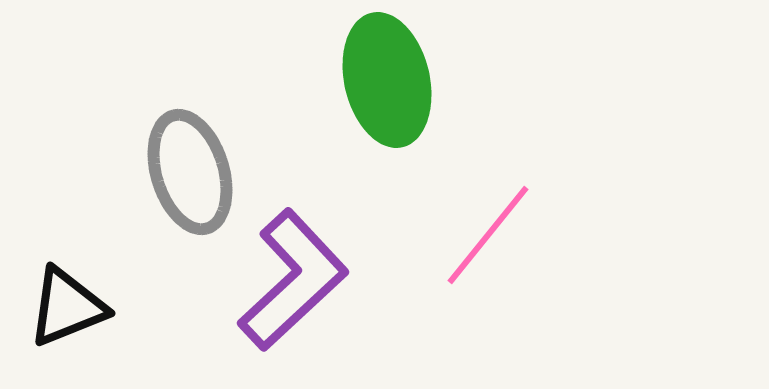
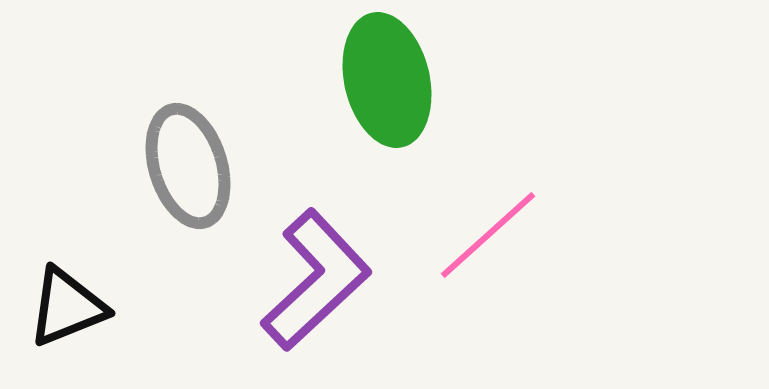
gray ellipse: moved 2 px left, 6 px up
pink line: rotated 9 degrees clockwise
purple L-shape: moved 23 px right
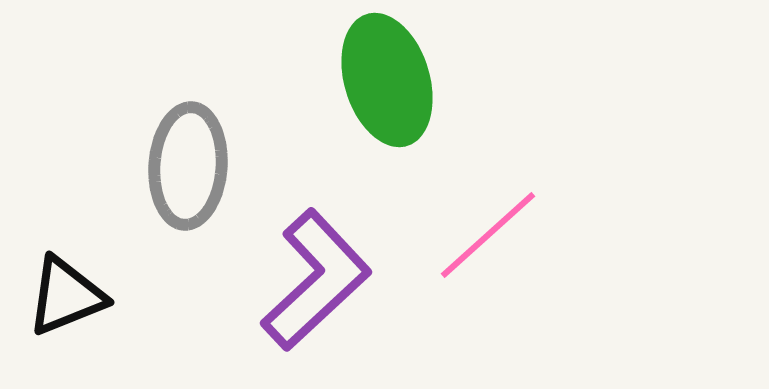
green ellipse: rotated 4 degrees counterclockwise
gray ellipse: rotated 21 degrees clockwise
black triangle: moved 1 px left, 11 px up
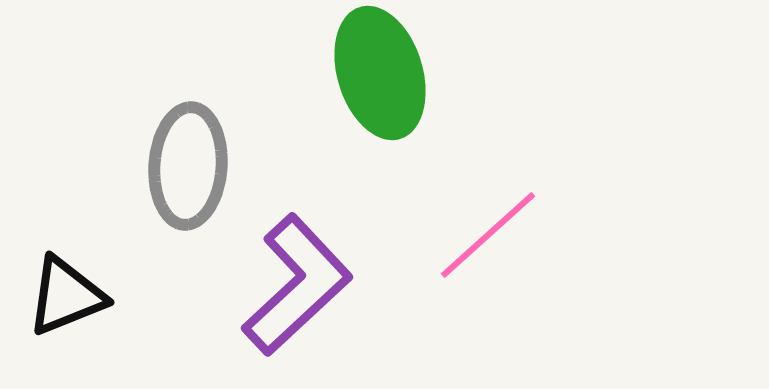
green ellipse: moved 7 px left, 7 px up
purple L-shape: moved 19 px left, 5 px down
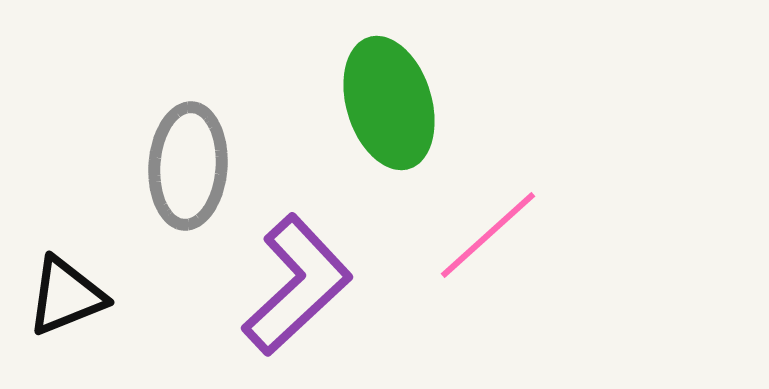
green ellipse: moved 9 px right, 30 px down
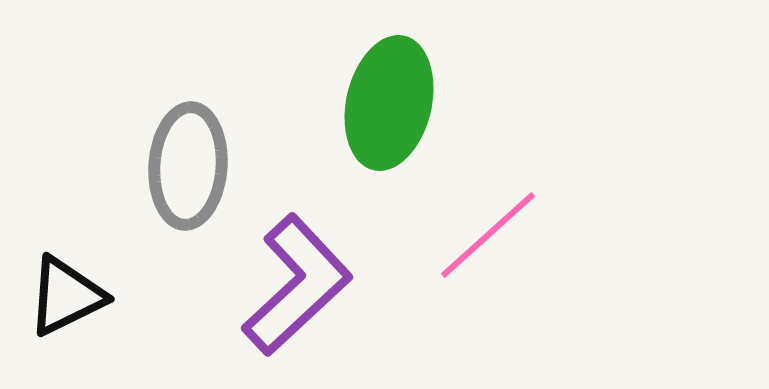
green ellipse: rotated 30 degrees clockwise
black triangle: rotated 4 degrees counterclockwise
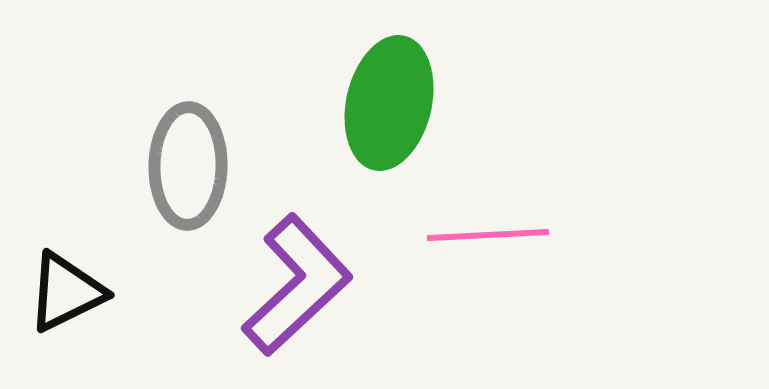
gray ellipse: rotated 3 degrees counterclockwise
pink line: rotated 39 degrees clockwise
black triangle: moved 4 px up
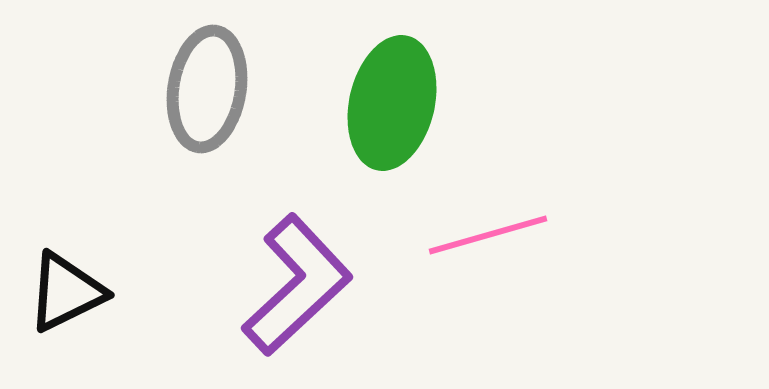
green ellipse: moved 3 px right
gray ellipse: moved 19 px right, 77 px up; rotated 8 degrees clockwise
pink line: rotated 13 degrees counterclockwise
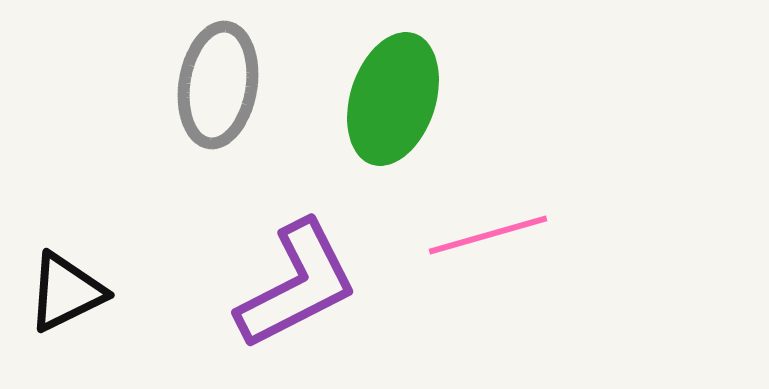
gray ellipse: moved 11 px right, 4 px up
green ellipse: moved 1 px right, 4 px up; rotated 5 degrees clockwise
purple L-shape: rotated 16 degrees clockwise
